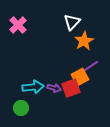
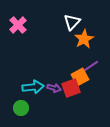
orange star: moved 2 px up
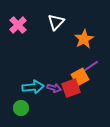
white triangle: moved 16 px left
